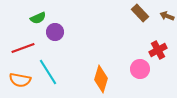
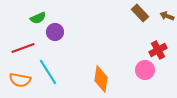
pink circle: moved 5 px right, 1 px down
orange diamond: rotated 8 degrees counterclockwise
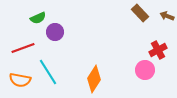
orange diamond: moved 7 px left; rotated 24 degrees clockwise
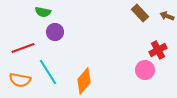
green semicircle: moved 5 px right, 6 px up; rotated 35 degrees clockwise
orange diamond: moved 10 px left, 2 px down; rotated 8 degrees clockwise
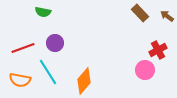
brown arrow: rotated 16 degrees clockwise
purple circle: moved 11 px down
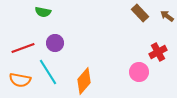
red cross: moved 2 px down
pink circle: moved 6 px left, 2 px down
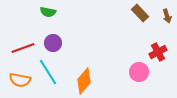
green semicircle: moved 5 px right
brown arrow: rotated 144 degrees counterclockwise
purple circle: moved 2 px left
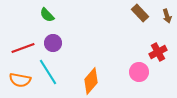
green semicircle: moved 1 px left, 3 px down; rotated 35 degrees clockwise
orange diamond: moved 7 px right
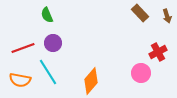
green semicircle: rotated 21 degrees clockwise
pink circle: moved 2 px right, 1 px down
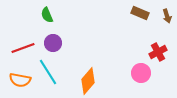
brown rectangle: rotated 24 degrees counterclockwise
orange diamond: moved 3 px left
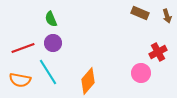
green semicircle: moved 4 px right, 4 px down
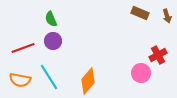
purple circle: moved 2 px up
red cross: moved 3 px down
cyan line: moved 1 px right, 5 px down
